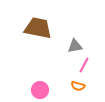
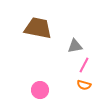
orange semicircle: moved 6 px right, 1 px up
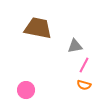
pink circle: moved 14 px left
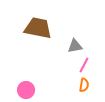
orange semicircle: rotated 96 degrees counterclockwise
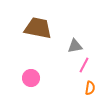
orange semicircle: moved 6 px right, 3 px down
pink circle: moved 5 px right, 12 px up
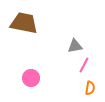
brown trapezoid: moved 14 px left, 5 px up
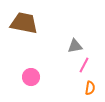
pink circle: moved 1 px up
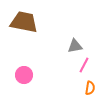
brown trapezoid: moved 1 px up
pink circle: moved 7 px left, 2 px up
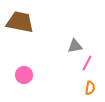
brown trapezoid: moved 4 px left
pink line: moved 3 px right, 2 px up
